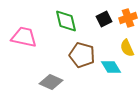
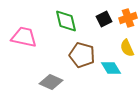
cyan diamond: moved 1 px down
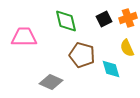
pink trapezoid: rotated 12 degrees counterclockwise
cyan diamond: moved 1 px down; rotated 15 degrees clockwise
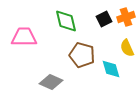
orange cross: moved 2 px left, 1 px up
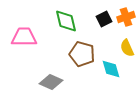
brown pentagon: moved 1 px up
